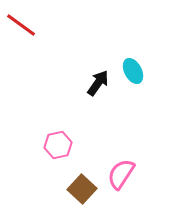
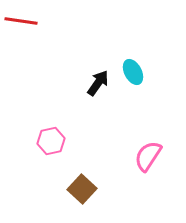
red line: moved 4 px up; rotated 28 degrees counterclockwise
cyan ellipse: moved 1 px down
pink hexagon: moved 7 px left, 4 px up
pink semicircle: moved 27 px right, 18 px up
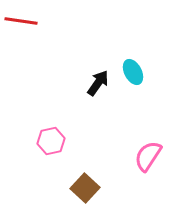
brown square: moved 3 px right, 1 px up
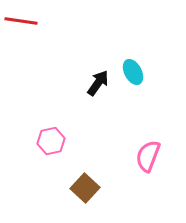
pink semicircle: rotated 12 degrees counterclockwise
